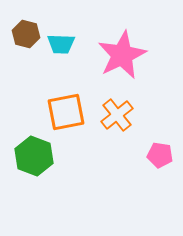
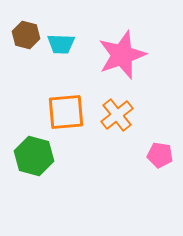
brown hexagon: moved 1 px down
pink star: rotated 6 degrees clockwise
orange square: rotated 6 degrees clockwise
green hexagon: rotated 6 degrees counterclockwise
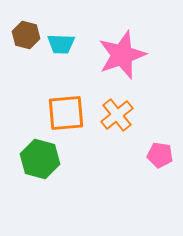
orange square: moved 1 px down
green hexagon: moved 6 px right, 3 px down
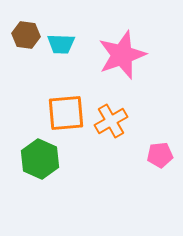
brown hexagon: rotated 8 degrees counterclockwise
orange cross: moved 6 px left, 6 px down; rotated 8 degrees clockwise
pink pentagon: rotated 15 degrees counterclockwise
green hexagon: rotated 9 degrees clockwise
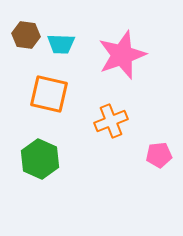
orange square: moved 17 px left, 19 px up; rotated 18 degrees clockwise
orange cross: rotated 8 degrees clockwise
pink pentagon: moved 1 px left
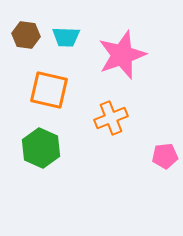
cyan trapezoid: moved 5 px right, 7 px up
orange square: moved 4 px up
orange cross: moved 3 px up
pink pentagon: moved 6 px right, 1 px down
green hexagon: moved 1 px right, 11 px up
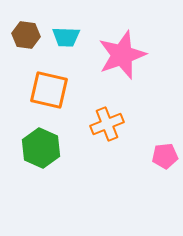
orange cross: moved 4 px left, 6 px down
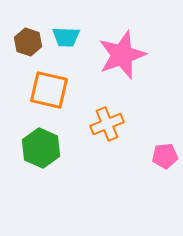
brown hexagon: moved 2 px right, 7 px down; rotated 12 degrees clockwise
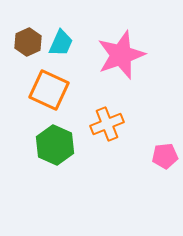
cyan trapezoid: moved 5 px left, 6 px down; rotated 68 degrees counterclockwise
brown hexagon: rotated 16 degrees clockwise
pink star: moved 1 px left
orange square: rotated 12 degrees clockwise
green hexagon: moved 14 px right, 3 px up
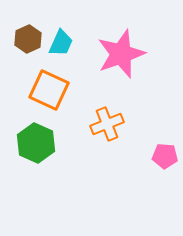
brown hexagon: moved 3 px up
pink star: moved 1 px up
green hexagon: moved 19 px left, 2 px up
pink pentagon: rotated 10 degrees clockwise
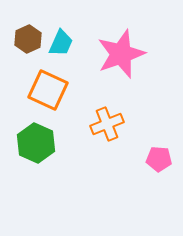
orange square: moved 1 px left
pink pentagon: moved 6 px left, 3 px down
